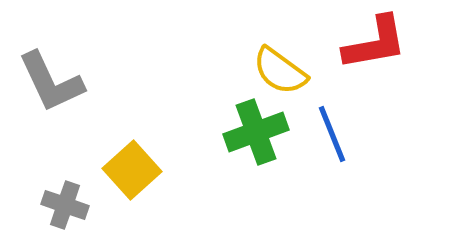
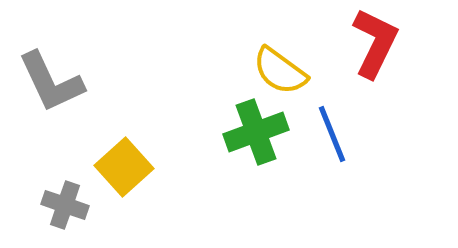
red L-shape: rotated 54 degrees counterclockwise
yellow square: moved 8 px left, 3 px up
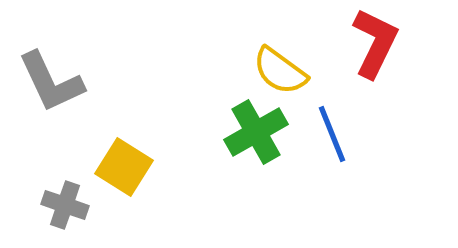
green cross: rotated 10 degrees counterclockwise
yellow square: rotated 16 degrees counterclockwise
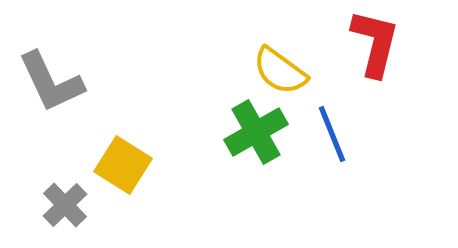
red L-shape: rotated 12 degrees counterclockwise
yellow square: moved 1 px left, 2 px up
gray cross: rotated 27 degrees clockwise
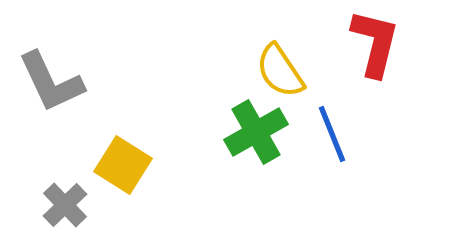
yellow semicircle: rotated 20 degrees clockwise
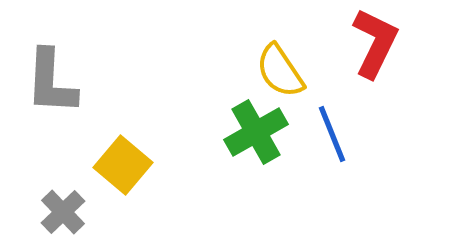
red L-shape: rotated 12 degrees clockwise
gray L-shape: rotated 28 degrees clockwise
yellow square: rotated 8 degrees clockwise
gray cross: moved 2 px left, 7 px down
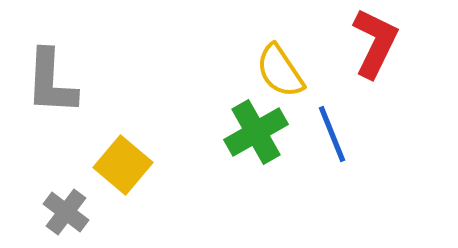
gray cross: moved 3 px right; rotated 9 degrees counterclockwise
